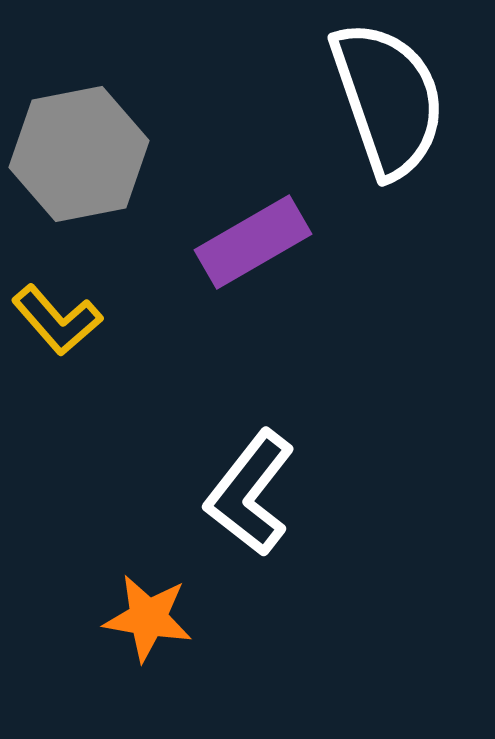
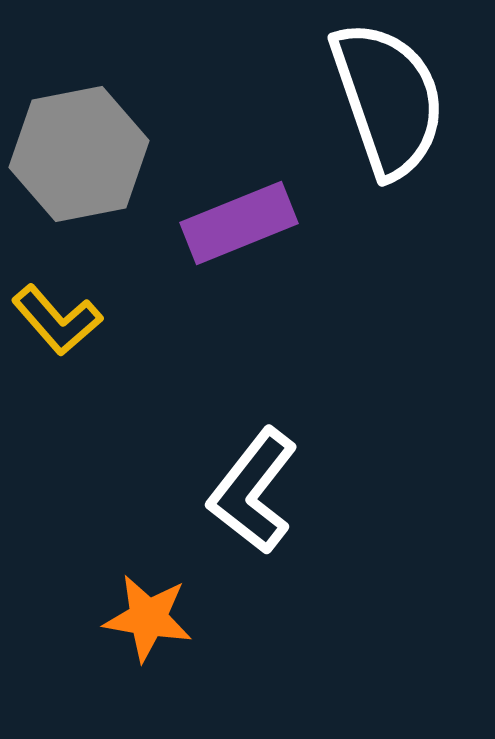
purple rectangle: moved 14 px left, 19 px up; rotated 8 degrees clockwise
white L-shape: moved 3 px right, 2 px up
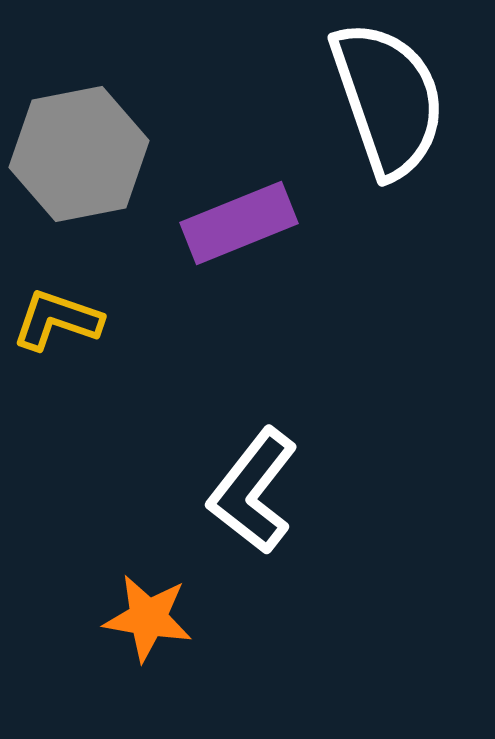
yellow L-shape: rotated 150 degrees clockwise
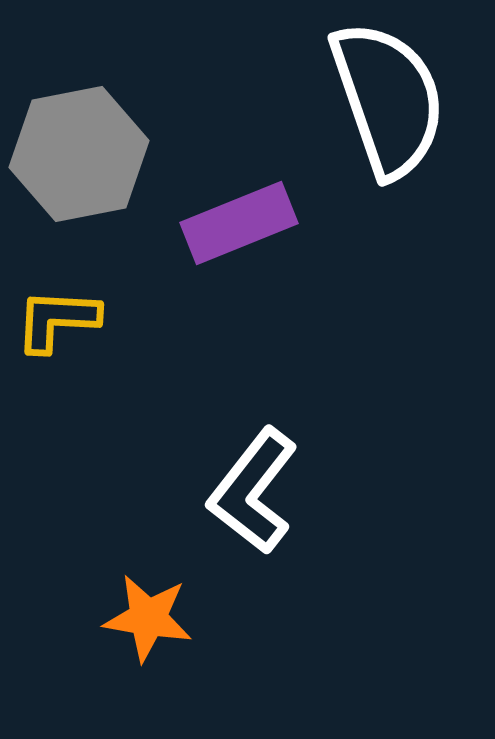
yellow L-shape: rotated 16 degrees counterclockwise
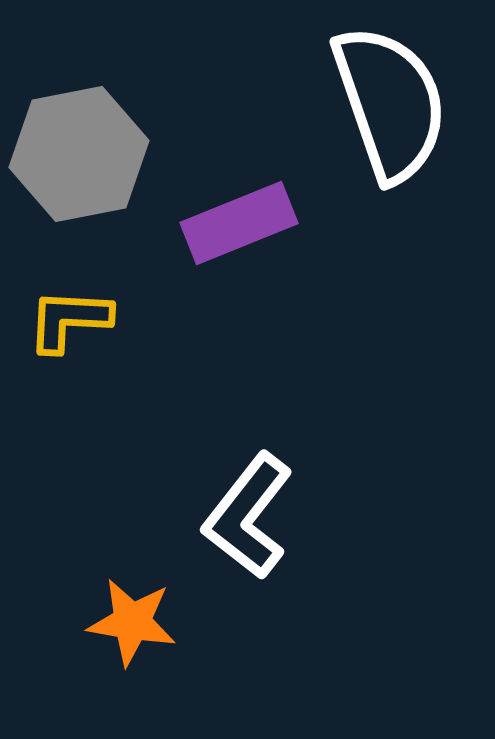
white semicircle: moved 2 px right, 4 px down
yellow L-shape: moved 12 px right
white L-shape: moved 5 px left, 25 px down
orange star: moved 16 px left, 4 px down
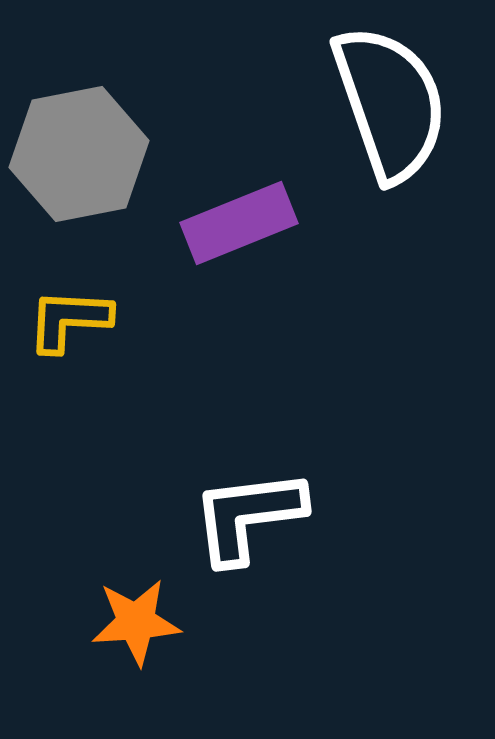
white L-shape: rotated 45 degrees clockwise
orange star: moved 4 px right; rotated 14 degrees counterclockwise
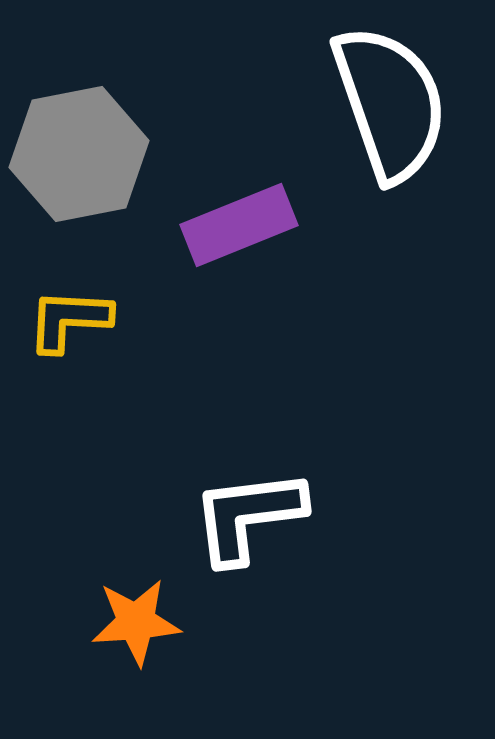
purple rectangle: moved 2 px down
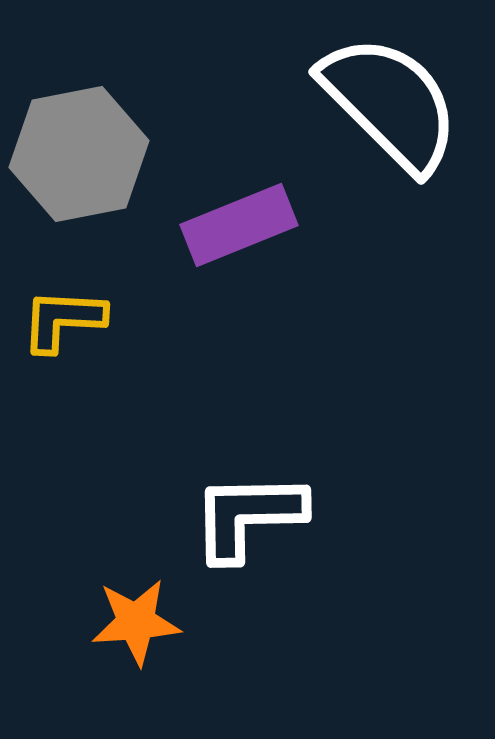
white semicircle: rotated 26 degrees counterclockwise
yellow L-shape: moved 6 px left
white L-shape: rotated 6 degrees clockwise
